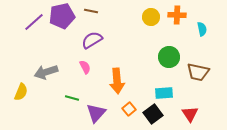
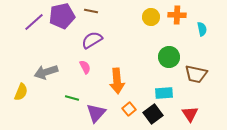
brown trapezoid: moved 2 px left, 2 px down
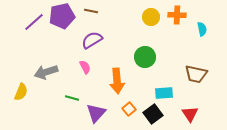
green circle: moved 24 px left
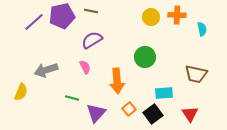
gray arrow: moved 2 px up
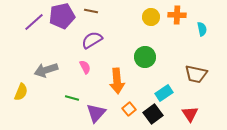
cyan rectangle: rotated 30 degrees counterclockwise
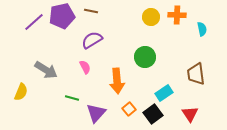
gray arrow: rotated 130 degrees counterclockwise
brown trapezoid: rotated 70 degrees clockwise
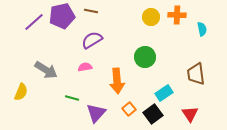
pink semicircle: rotated 72 degrees counterclockwise
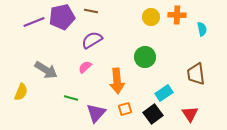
purple pentagon: moved 1 px down
purple line: rotated 20 degrees clockwise
pink semicircle: rotated 32 degrees counterclockwise
green line: moved 1 px left
orange square: moved 4 px left; rotated 24 degrees clockwise
